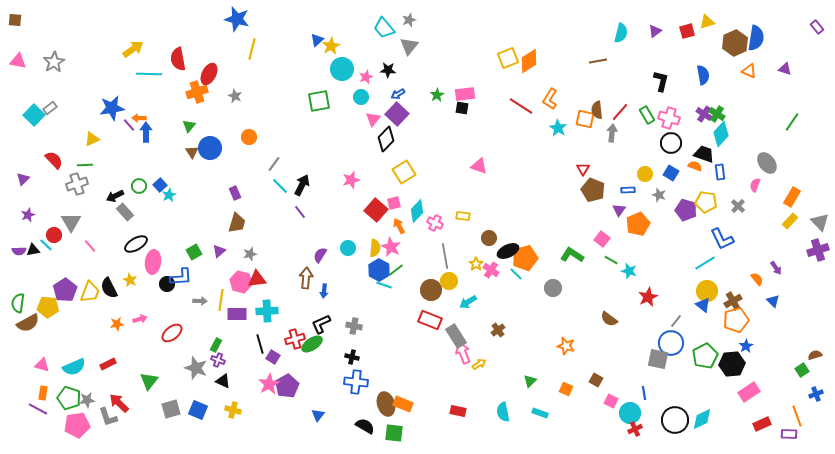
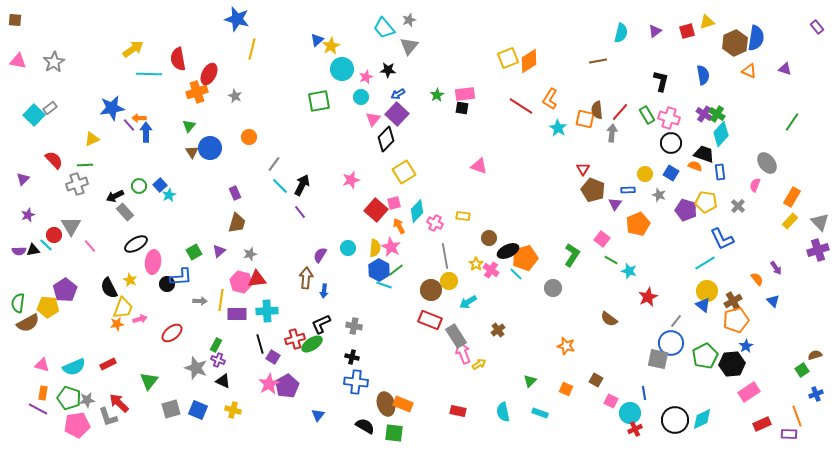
purple triangle at (619, 210): moved 4 px left, 6 px up
gray triangle at (71, 222): moved 4 px down
green L-shape at (572, 255): rotated 90 degrees clockwise
yellow trapezoid at (90, 292): moved 33 px right, 16 px down
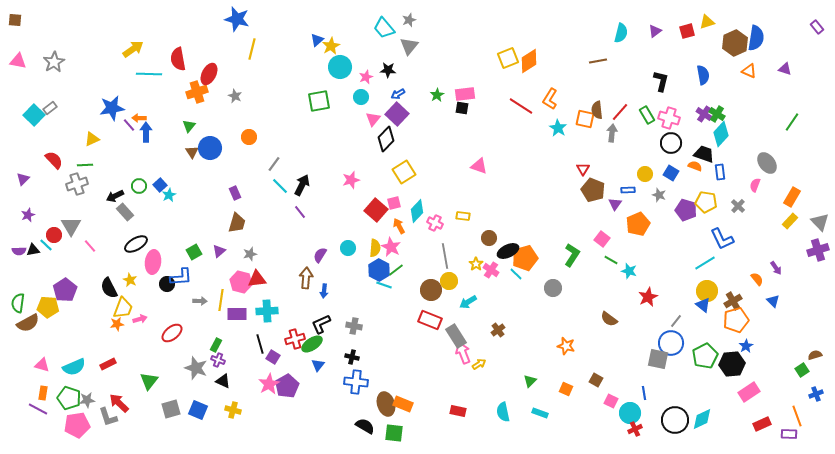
cyan circle at (342, 69): moved 2 px left, 2 px up
blue triangle at (318, 415): moved 50 px up
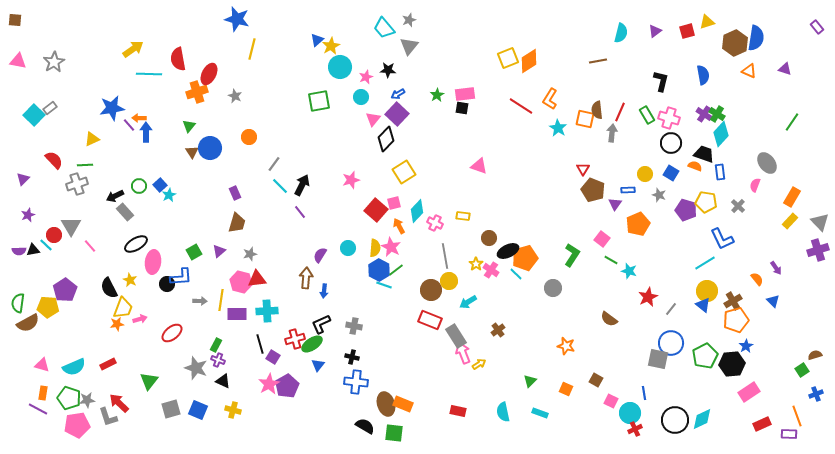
red line at (620, 112): rotated 18 degrees counterclockwise
gray line at (676, 321): moved 5 px left, 12 px up
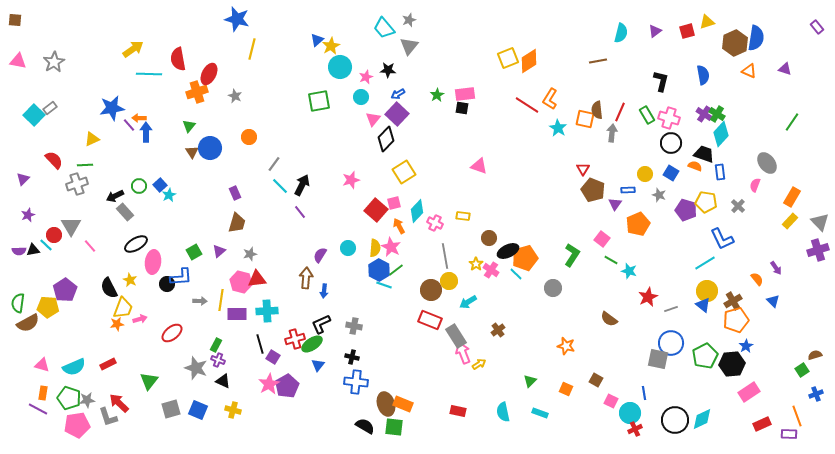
red line at (521, 106): moved 6 px right, 1 px up
gray line at (671, 309): rotated 32 degrees clockwise
green square at (394, 433): moved 6 px up
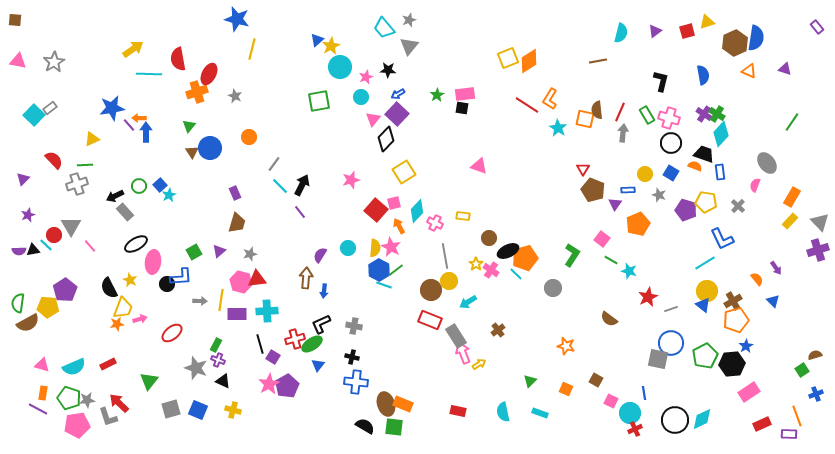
gray arrow at (612, 133): moved 11 px right
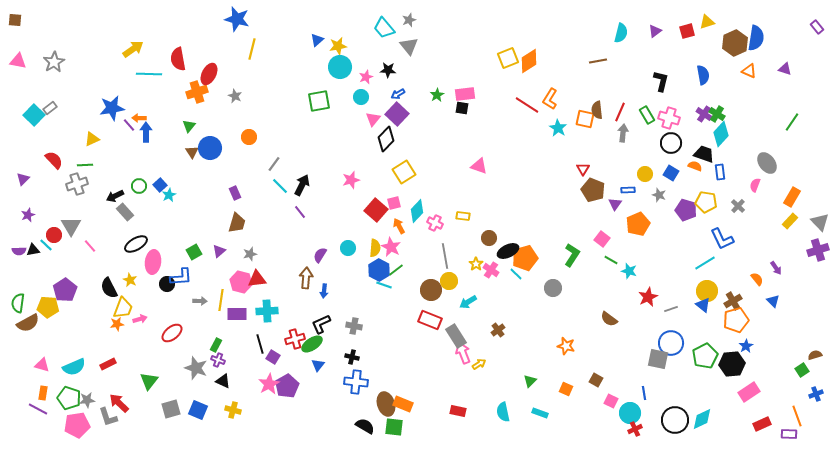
yellow star at (331, 46): moved 7 px right; rotated 18 degrees clockwise
gray triangle at (409, 46): rotated 18 degrees counterclockwise
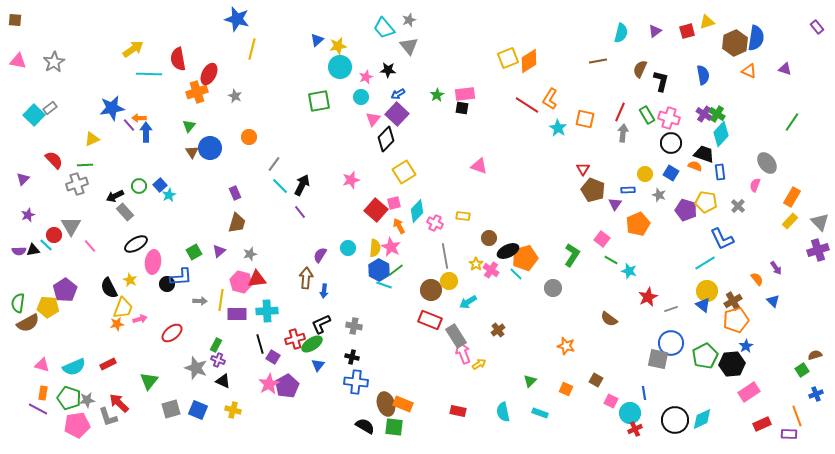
brown semicircle at (597, 110): moved 43 px right, 41 px up; rotated 30 degrees clockwise
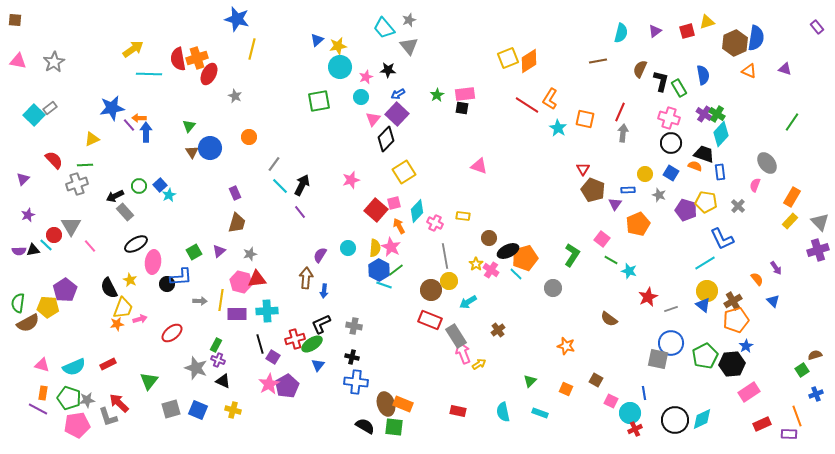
orange cross at (197, 92): moved 34 px up
green rectangle at (647, 115): moved 32 px right, 27 px up
